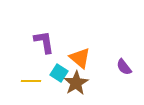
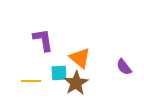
purple L-shape: moved 1 px left, 2 px up
cyan square: rotated 36 degrees counterclockwise
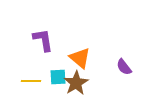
cyan square: moved 1 px left, 4 px down
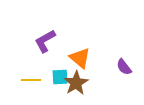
purple L-shape: moved 2 px right, 1 px down; rotated 110 degrees counterclockwise
cyan square: moved 2 px right
yellow line: moved 1 px up
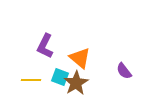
purple L-shape: moved 5 px down; rotated 35 degrees counterclockwise
purple semicircle: moved 4 px down
cyan square: rotated 24 degrees clockwise
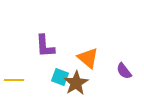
purple L-shape: rotated 30 degrees counterclockwise
orange triangle: moved 8 px right
yellow line: moved 17 px left
